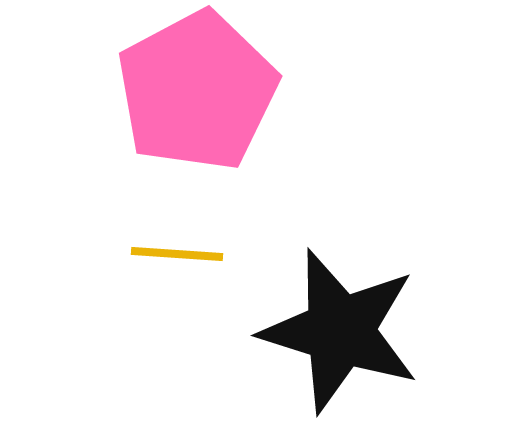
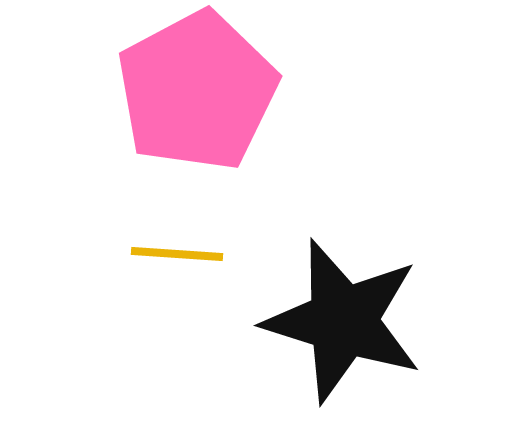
black star: moved 3 px right, 10 px up
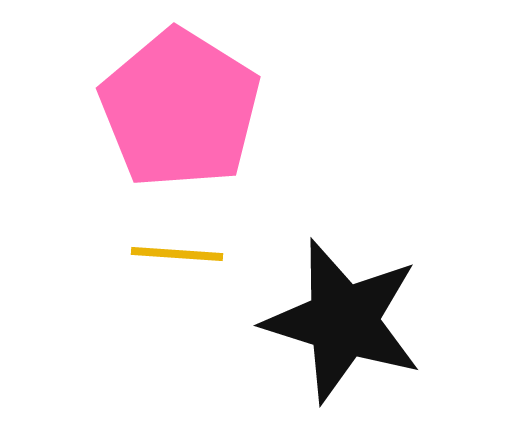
pink pentagon: moved 17 px left, 18 px down; rotated 12 degrees counterclockwise
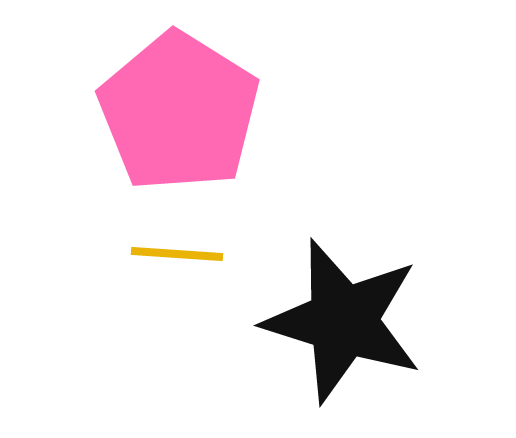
pink pentagon: moved 1 px left, 3 px down
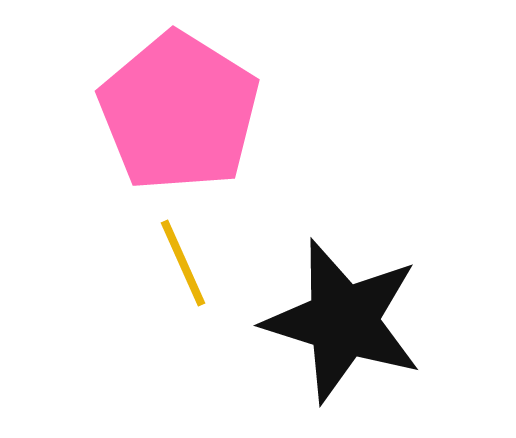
yellow line: moved 6 px right, 9 px down; rotated 62 degrees clockwise
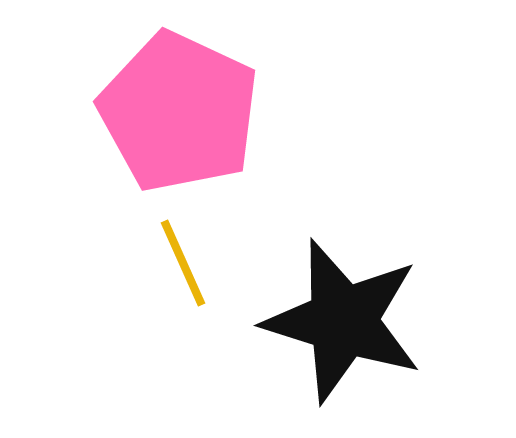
pink pentagon: rotated 7 degrees counterclockwise
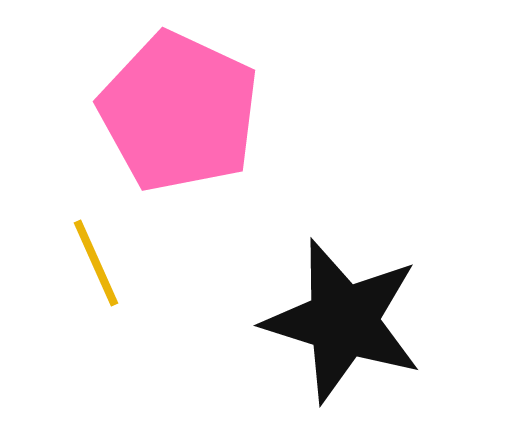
yellow line: moved 87 px left
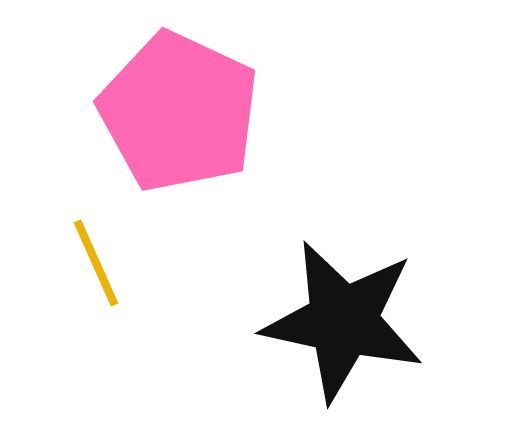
black star: rotated 5 degrees counterclockwise
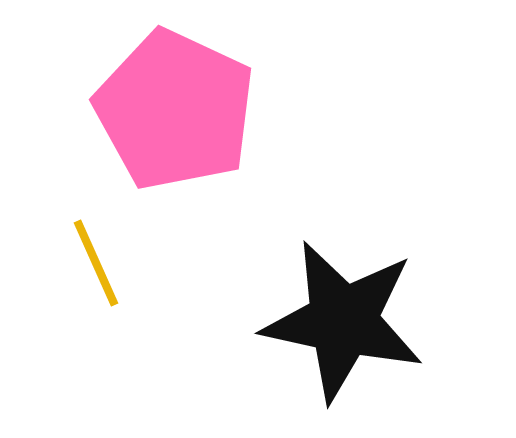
pink pentagon: moved 4 px left, 2 px up
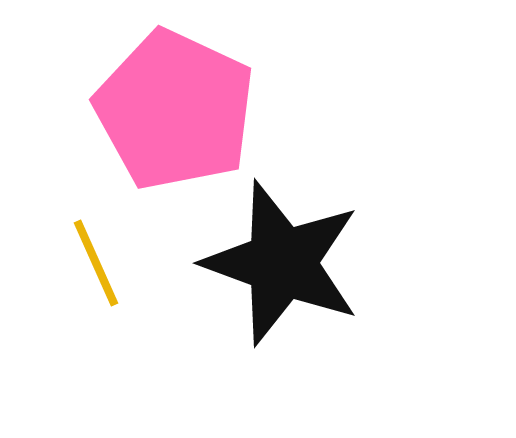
black star: moved 61 px left, 58 px up; rotated 8 degrees clockwise
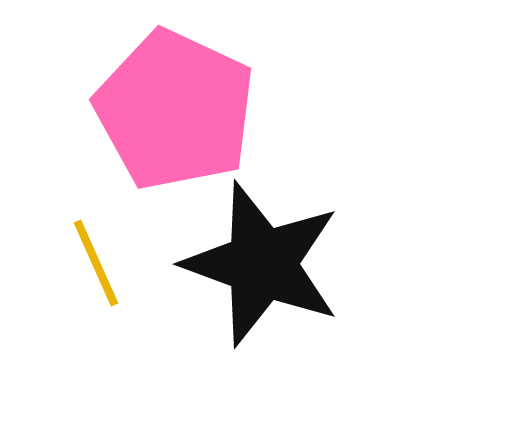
black star: moved 20 px left, 1 px down
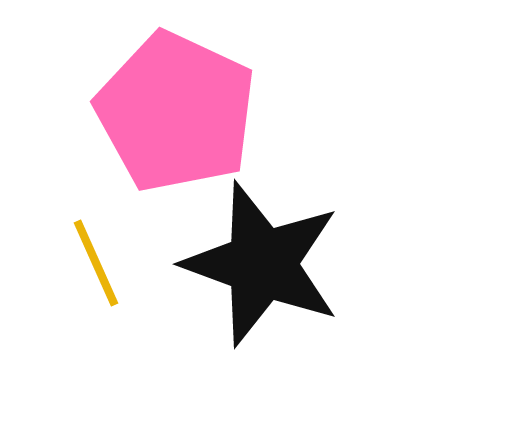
pink pentagon: moved 1 px right, 2 px down
